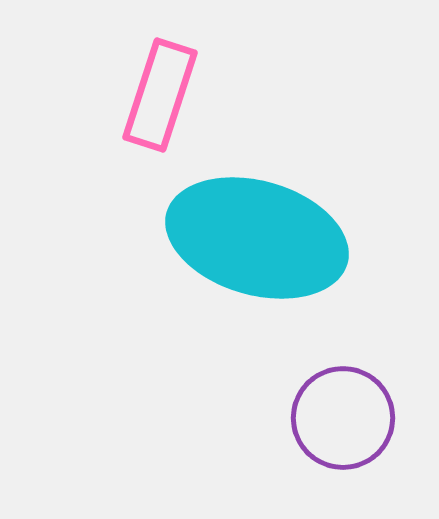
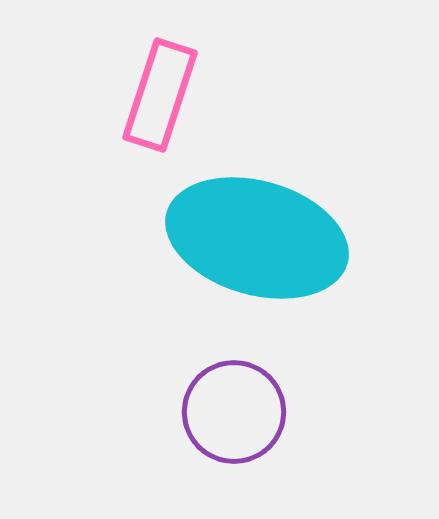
purple circle: moved 109 px left, 6 px up
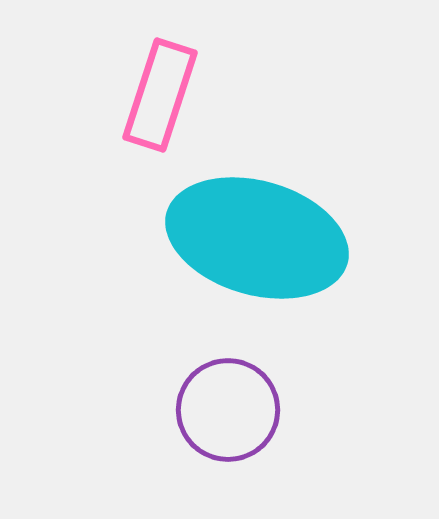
purple circle: moved 6 px left, 2 px up
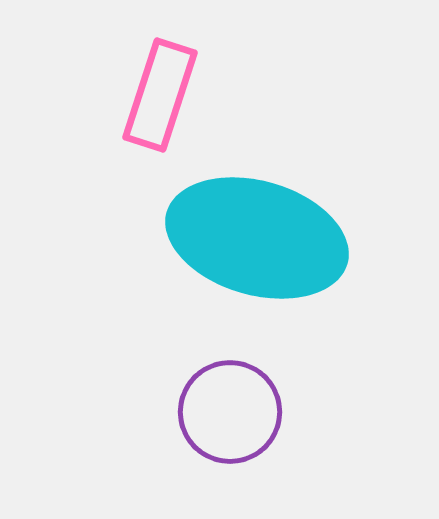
purple circle: moved 2 px right, 2 px down
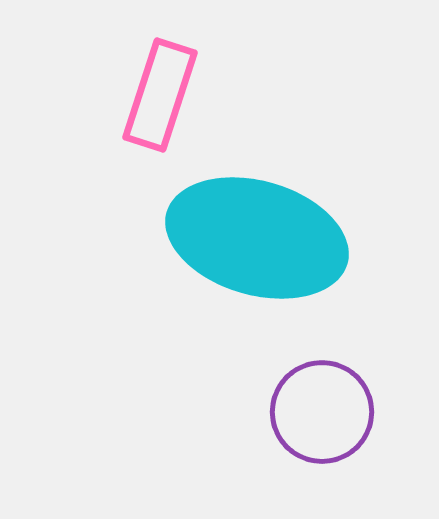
purple circle: moved 92 px right
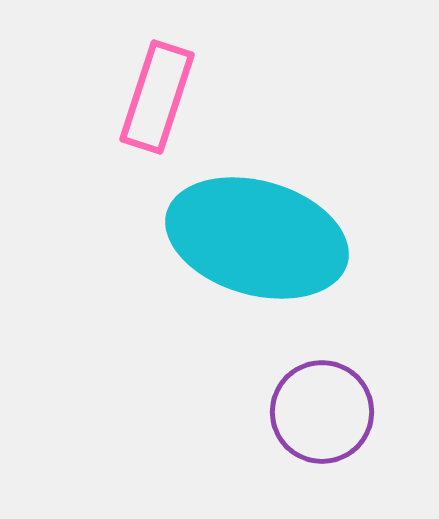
pink rectangle: moved 3 px left, 2 px down
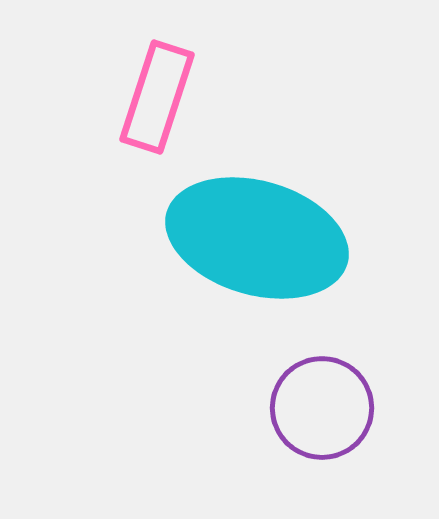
purple circle: moved 4 px up
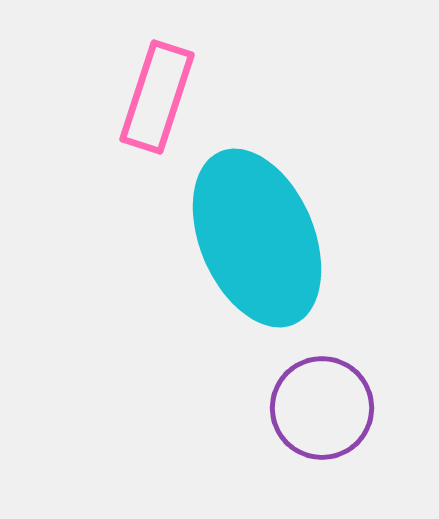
cyan ellipse: rotated 51 degrees clockwise
